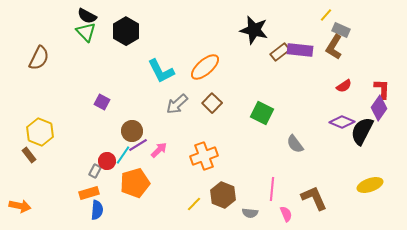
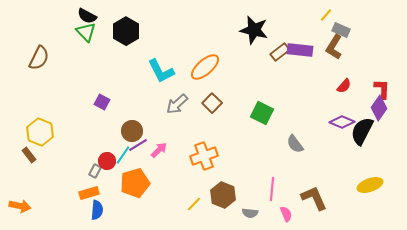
red semicircle at (344, 86): rotated 14 degrees counterclockwise
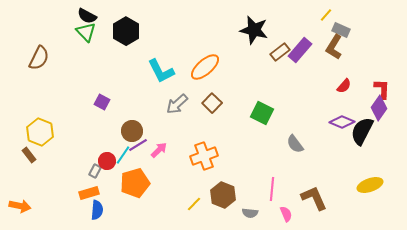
purple rectangle at (300, 50): rotated 55 degrees counterclockwise
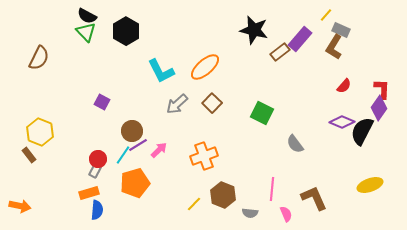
purple rectangle at (300, 50): moved 11 px up
red circle at (107, 161): moved 9 px left, 2 px up
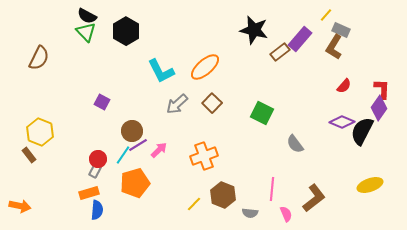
brown L-shape at (314, 198): rotated 76 degrees clockwise
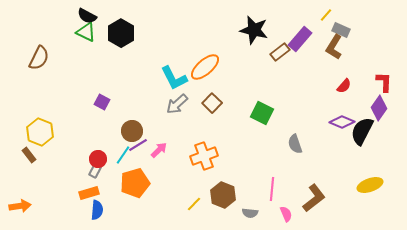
black hexagon at (126, 31): moved 5 px left, 2 px down
green triangle at (86, 32): rotated 20 degrees counterclockwise
cyan L-shape at (161, 71): moved 13 px right, 7 px down
red L-shape at (382, 89): moved 2 px right, 7 px up
gray semicircle at (295, 144): rotated 18 degrees clockwise
orange arrow at (20, 206): rotated 20 degrees counterclockwise
